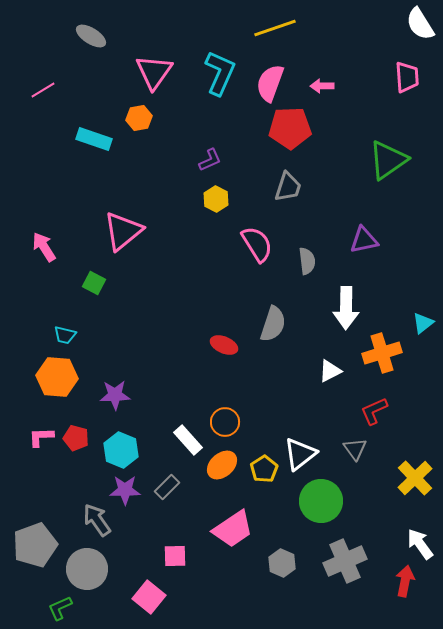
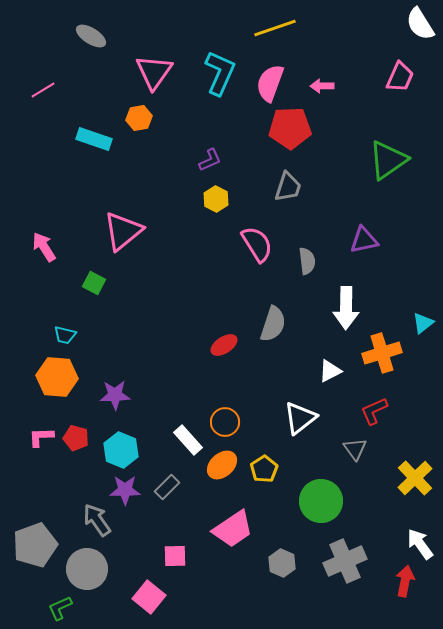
pink trapezoid at (407, 77): moved 7 px left; rotated 28 degrees clockwise
red ellipse at (224, 345): rotated 56 degrees counterclockwise
white triangle at (300, 454): moved 36 px up
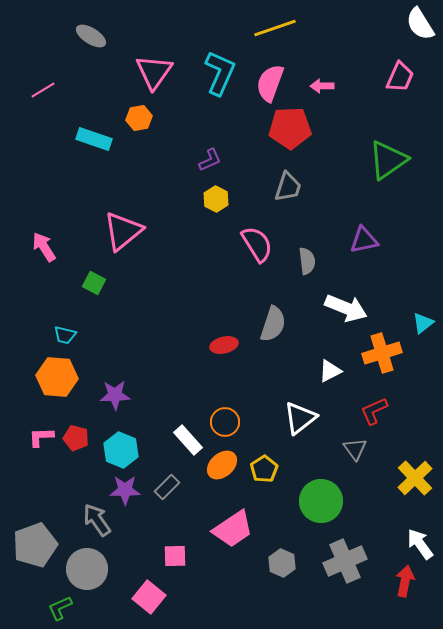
white arrow at (346, 308): rotated 69 degrees counterclockwise
red ellipse at (224, 345): rotated 20 degrees clockwise
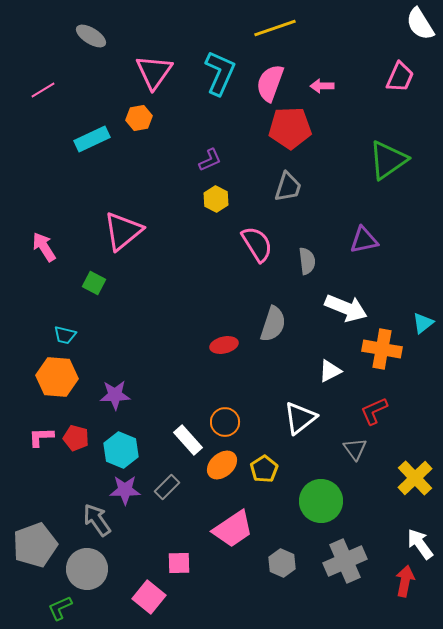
cyan rectangle at (94, 139): moved 2 px left; rotated 44 degrees counterclockwise
orange cross at (382, 353): moved 4 px up; rotated 27 degrees clockwise
pink square at (175, 556): moved 4 px right, 7 px down
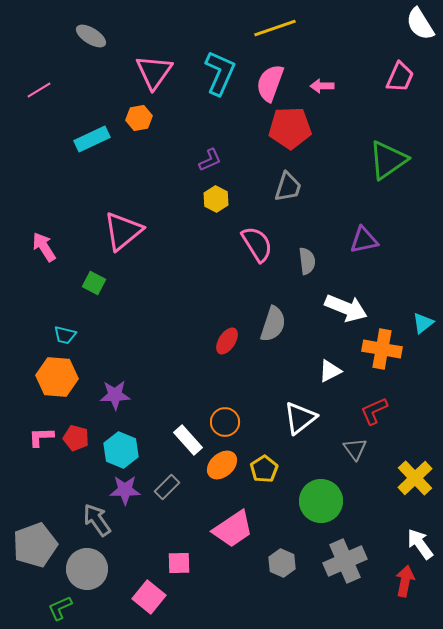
pink line at (43, 90): moved 4 px left
red ellipse at (224, 345): moved 3 px right, 4 px up; rotated 44 degrees counterclockwise
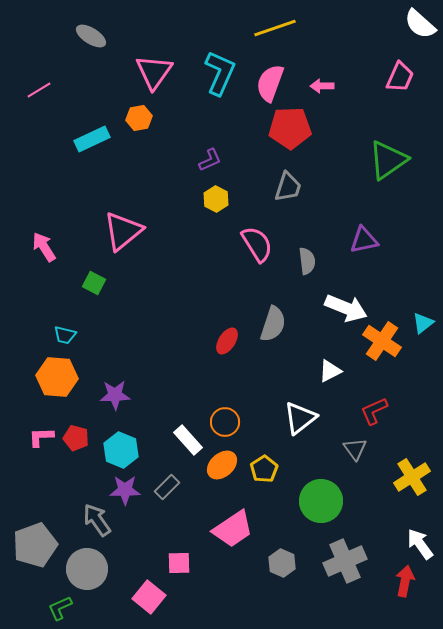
white semicircle at (420, 24): rotated 16 degrees counterclockwise
orange cross at (382, 349): moved 8 px up; rotated 24 degrees clockwise
yellow cross at (415, 478): moved 3 px left, 1 px up; rotated 12 degrees clockwise
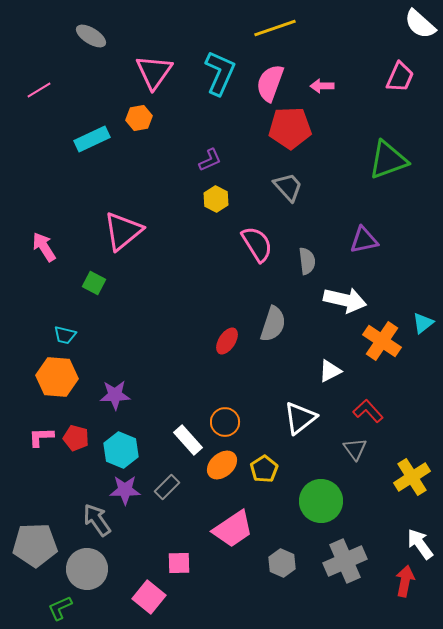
green triangle at (388, 160): rotated 15 degrees clockwise
gray trapezoid at (288, 187): rotated 60 degrees counterclockwise
white arrow at (346, 308): moved 1 px left, 8 px up; rotated 9 degrees counterclockwise
red L-shape at (374, 411): moved 6 px left; rotated 72 degrees clockwise
gray pentagon at (35, 545): rotated 18 degrees clockwise
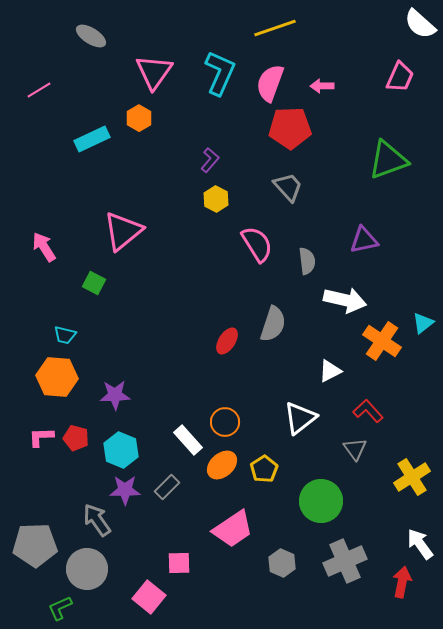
orange hexagon at (139, 118): rotated 20 degrees counterclockwise
purple L-shape at (210, 160): rotated 25 degrees counterclockwise
red arrow at (405, 581): moved 3 px left, 1 px down
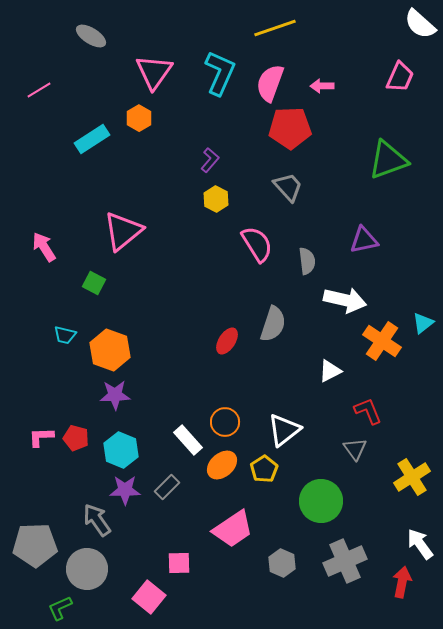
cyan rectangle at (92, 139): rotated 8 degrees counterclockwise
orange hexagon at (57, 377): moved 53 px right, 27 px up; rotated 15 degrees clockwise
red L-shape at (368, 411): rotated 20 degrees clockwise
white triangle at (300, 418): moved 16 px left, 12 px down
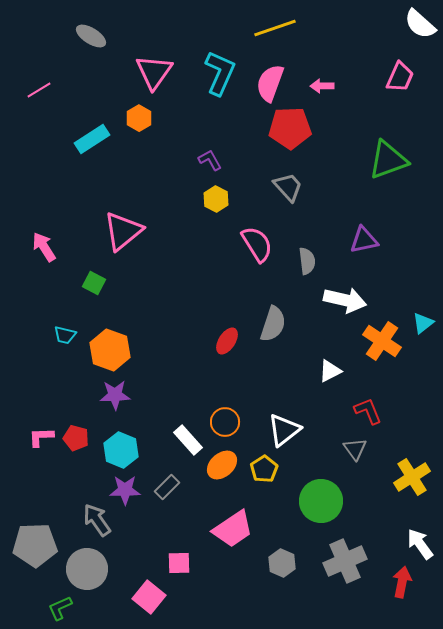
purple L-shape at (210, 160): rotated 70 degrees counterclockwise
